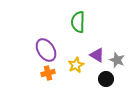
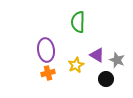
purple ellipse: rotated 25 degrees clockwise
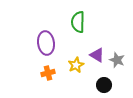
purple ellipse: moved 7 px up
black circle: moved 2 px left, 6 px down
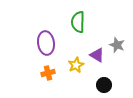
gray star: moved 15 px up
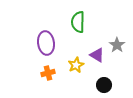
gray star: rotated 14 degrees clockwise
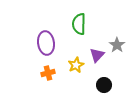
green semicircle: moved 1 px right, 2 px down
purple triangle: rotated 42 degrees clockwise
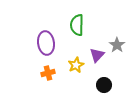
green semicircle: moved 2 px left, 1 px down
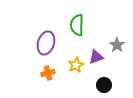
purple ellipse: rotated 25 degrees clockwise
purple triangle: moved 1 px left, 2 px down; rotated 28 degrees clockwise
